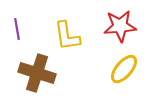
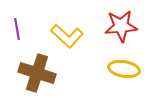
red star: moved 1 px right
yellow L-shape: rotated 40 degrees counterclockwise
yellow ellipse: rotated 60 degrees clockwise
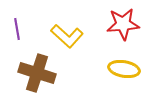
red star: moved 2 px right, 2 px up
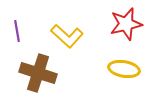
red star: moved 3 px right; rotated 8 degrees counterclockwise
purple line: moved 2 px down
brown cross: moved 1 px right
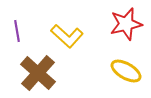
yellow ellipse: moved 2 px right, 2 px down; rotated 20 degrees clockwise
brown cross: rotated 24 degrees clockwise
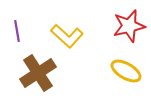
red star: moved 3 px right, 2 px down
brown cross: rotated 15 degrees clockwise
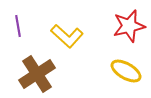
purple line: moved 1 px right, 5 px up
brown cross: moved 1 px left, 1 px down
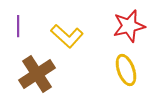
purple line: rotated 10 degrees clockwise
yellow ellipse: moved 1 px up; rotated 40 degrees clockwise
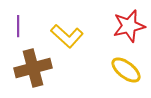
yellow ellipse: rotated 32 degrees counterclockwise
brown cross: moved 4 px left, 6 px up; rotated 18 degrees clockwise
